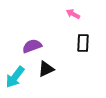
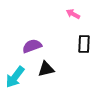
black rectangle: moved 1 px right, 1 px down
black triangle: rotated 12 degrees clockwise
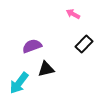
black rectangle: rotated 42 degrees clockwise
cyan arrow: moved 4 px right, 6 px down
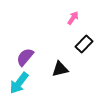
pink arrow: moved 4 px down; rotated 96 degrees clockwise
purple semicircle: moved 7 px left, 11 px down; rotated 30 degrees counterclockwise
black triangle: moved 14 px right
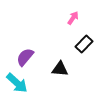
black triangle: rotated 18 degrees clockwise
cyan arrow: moved 2 px left; rotated 85 degrees counterclockwise
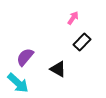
black rectangle: moved 2 px left, 2 px up
black triangle: moved 2 px left; rotated 24 degrees clockwise
cyan arrow: moved 1 px right
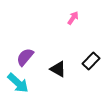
black rectangle: moved 9 px right, 19 px down
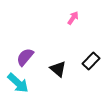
black triangle: rotated 12 degrees clockwise
